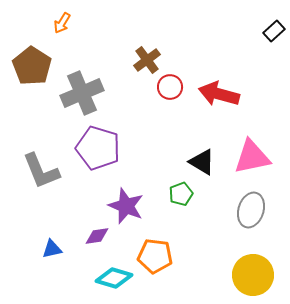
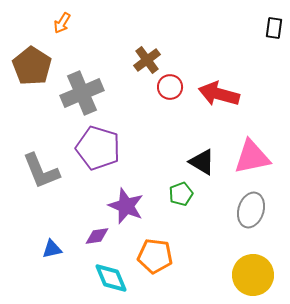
black rectangle: moved 3 px up; rotated 40 degrees counterclockwise
cyan diamond: moved 3 px left; rotated 51 degrees clockwise
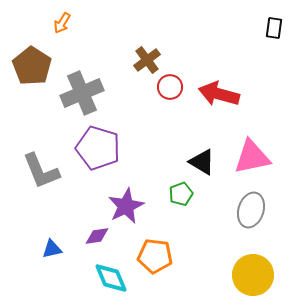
purple star: rotated 24 degrees clockwise
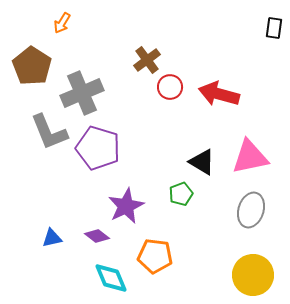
pink triangle: moved 2 px left
gray L-shape: moved 8 px right, 39 px up
purple diamond: rotated 45 degrees clockwise
blue triangle: moved 11 px up
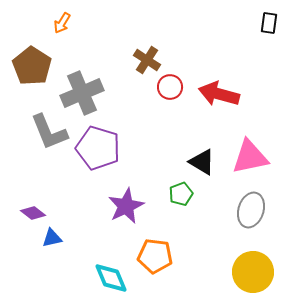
black rectangle: moved 5 px left, 5 px up
brown cross: rotated 20 degrees counterclockwise
purple diamond: moved 64 px left, 23 px up
yellow circle: moved 3 px up
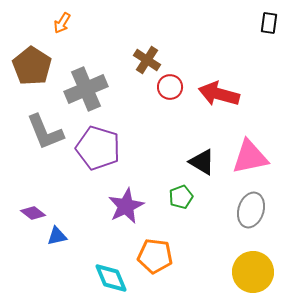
gray cross: moved 4 px right, 4 px up
gray L-shape: moved 4 px left
green pentagon: moved 3 px down
blue triangle: moved 5 px right, 2 px up
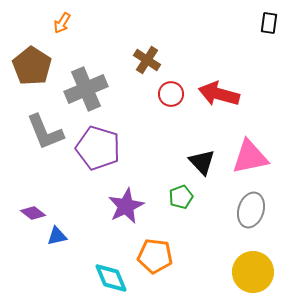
red circle: moved 1 px right, 7 px down
black triangle: rotated 16 degrees clockwise
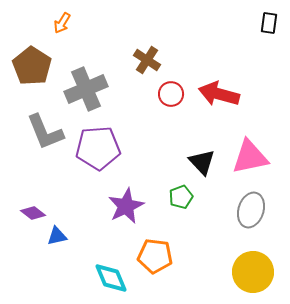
purple pentagon: rotated 21 degrees counterclockwise
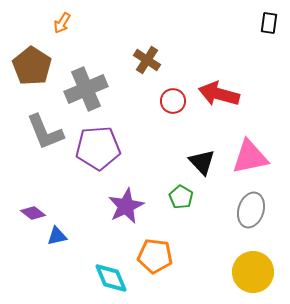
red circle: moved 2 px right, 7 px down
green pentagon: rotated 20 degrees counterclockwise
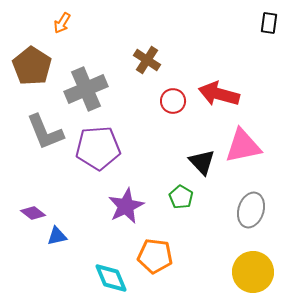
pink triangle: moved 7 px left, 11 px up
